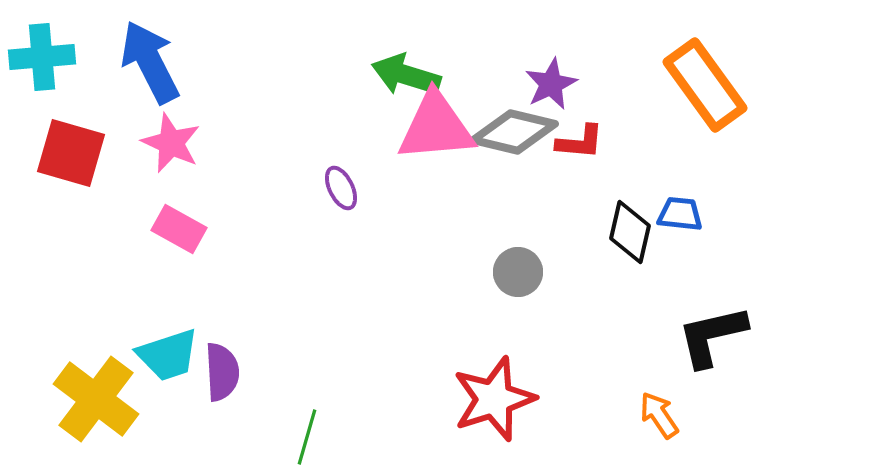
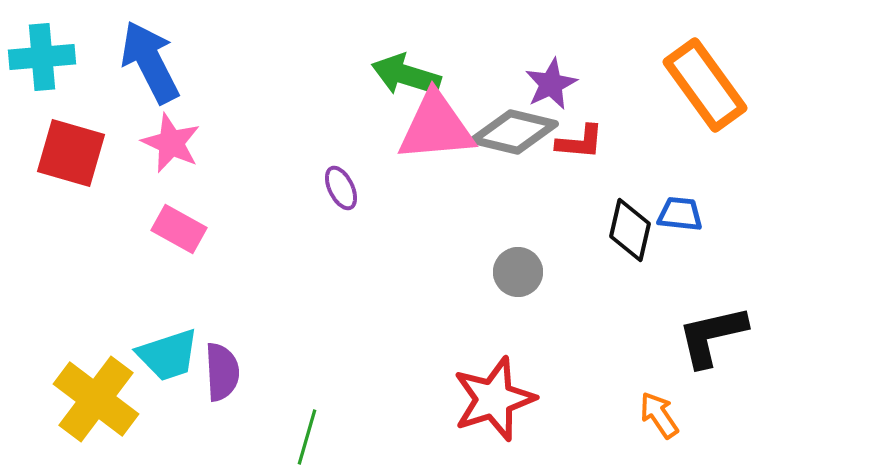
black diamond: moved 2 px up
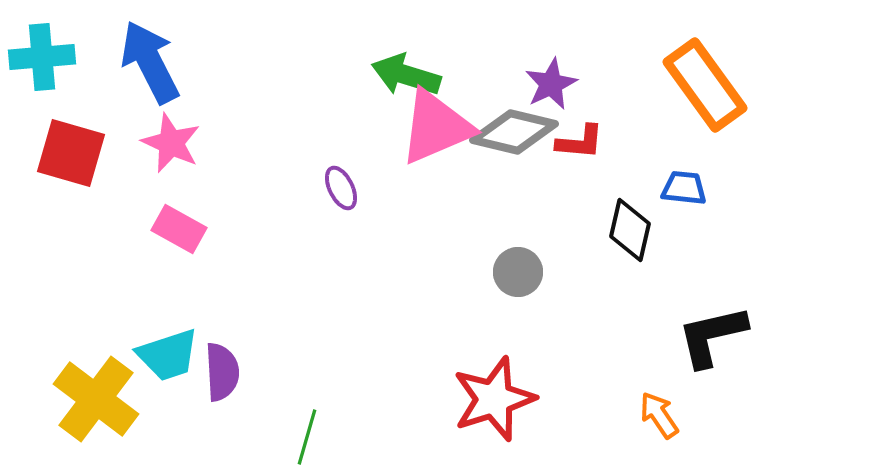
pink triangle: rotated 18 degrees counterclockwise
blue trapezoid: moved 4 px right, 26 px up
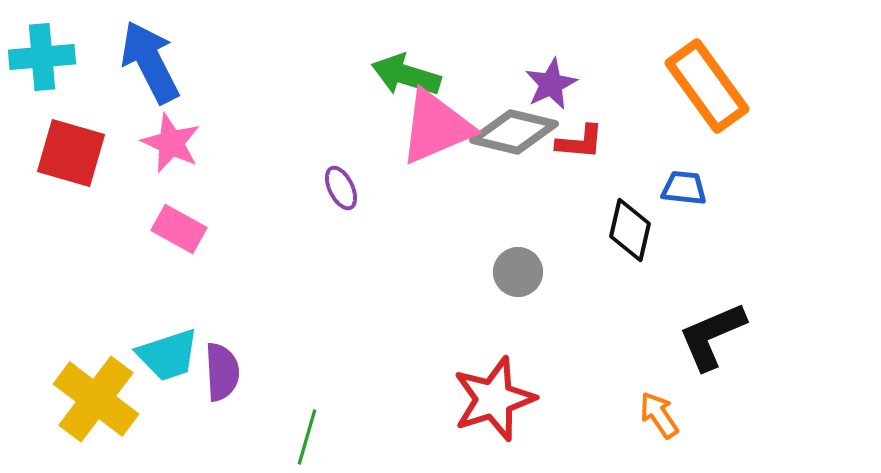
orange rectangle: moved 2 px right, 1 px down
black L-shape: rotated 10 degrees counterclockwise
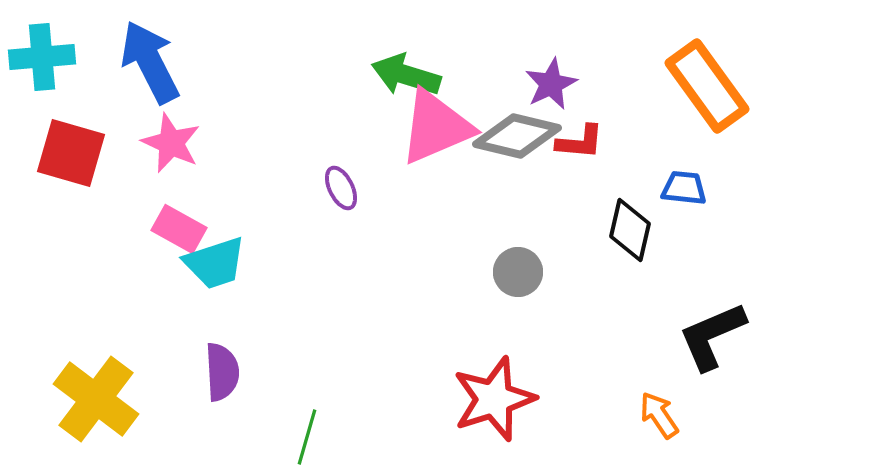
gray diamond: moved 3 px right, 4 px down
cyan trapezoid: moved 47 px right, 92 px up
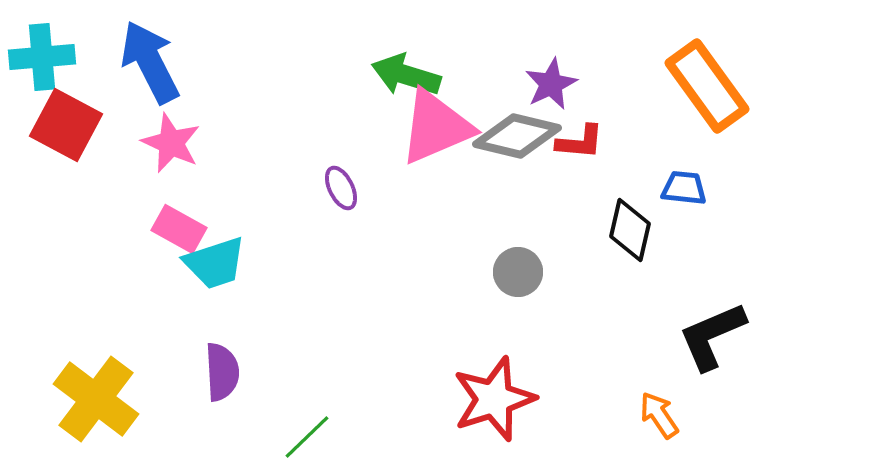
red square: moved 5 px left, 28 px up; rotated 12 degrees clockwise
green line: rotated 30 degrees clockwise
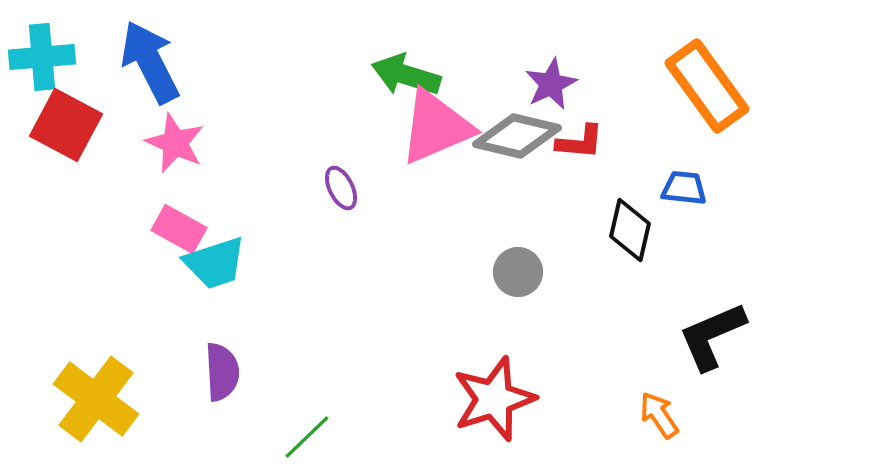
pink star: moved 4 px right
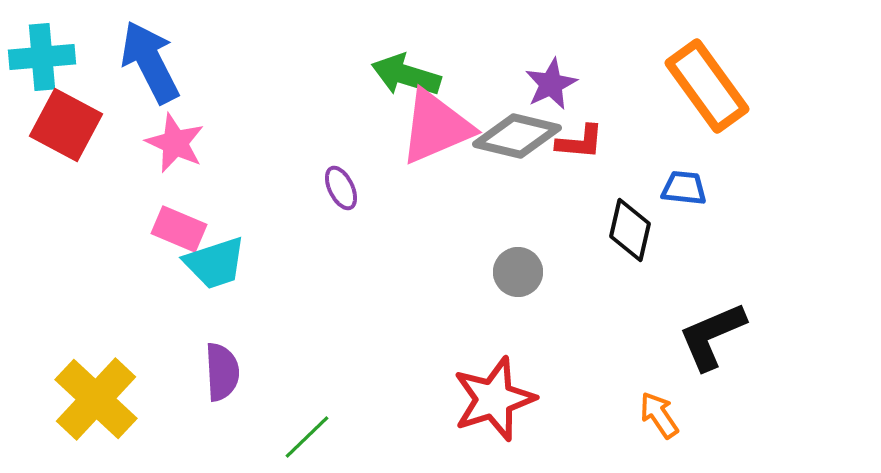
pink rectangle: rotated 6 degrees counterclockwise
yellow cross: rotated 6 degrees clockwise
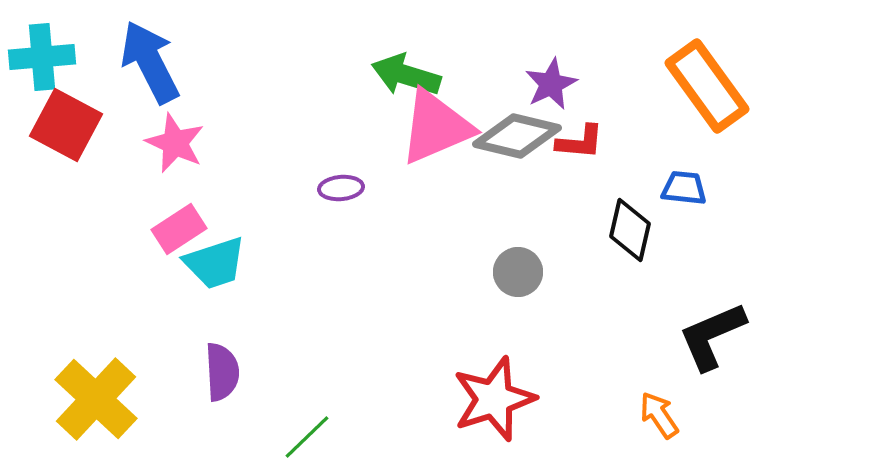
purple ellipse: rotated 69 degrees counterclockwise
pink rectangle: rotated 56 degrees counterclockwise
